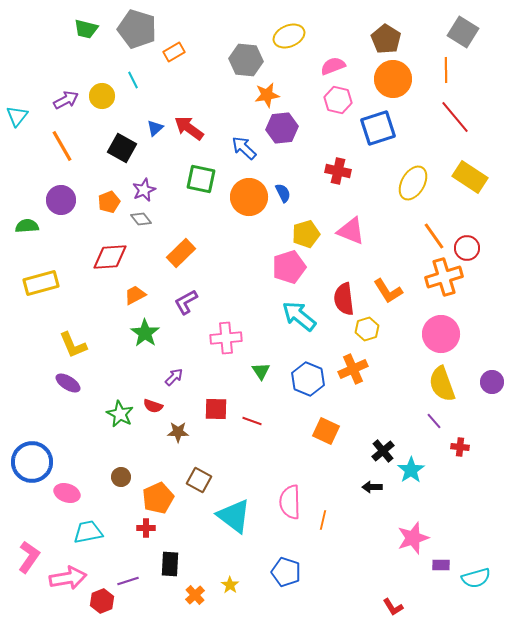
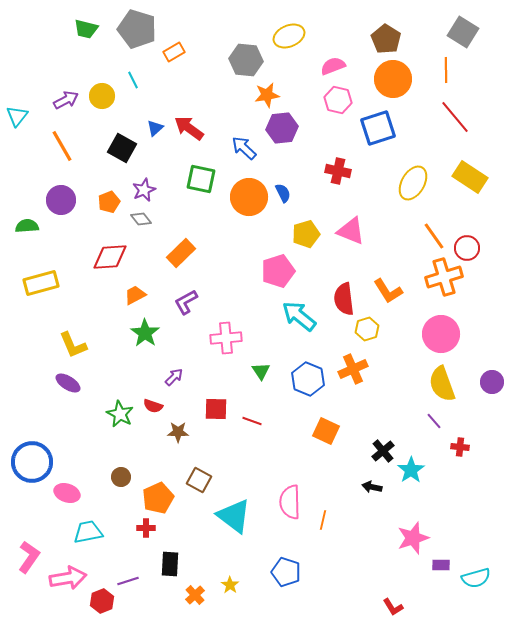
pink pentagon at (289, 267): moved 11 px left, 4 px down
black arrow at (372, 487): rotated 12 degrees clockwise
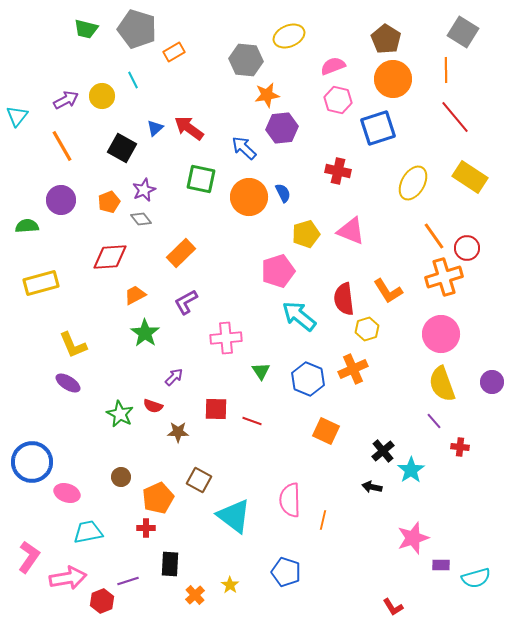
pink semicircle at (290, 502): moved 2 px up
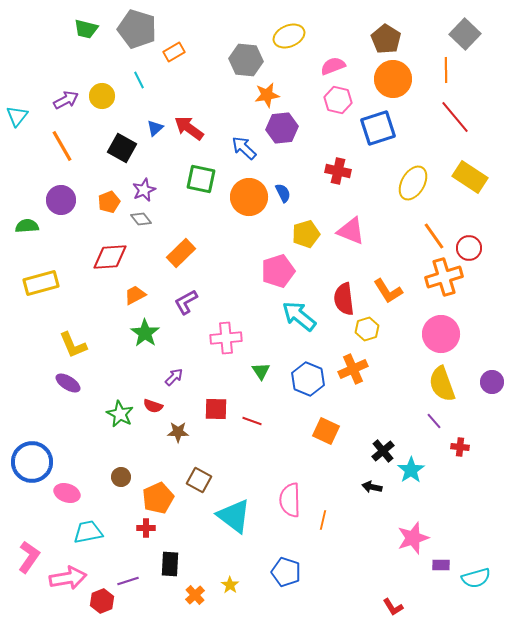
gray square at (463, 32): moved 2 px right, 2 px down; rotated 12 degrees clockwise
cyan line at (133, 80): moved 6 px right
red circle at (467, 248): moved 2 px right
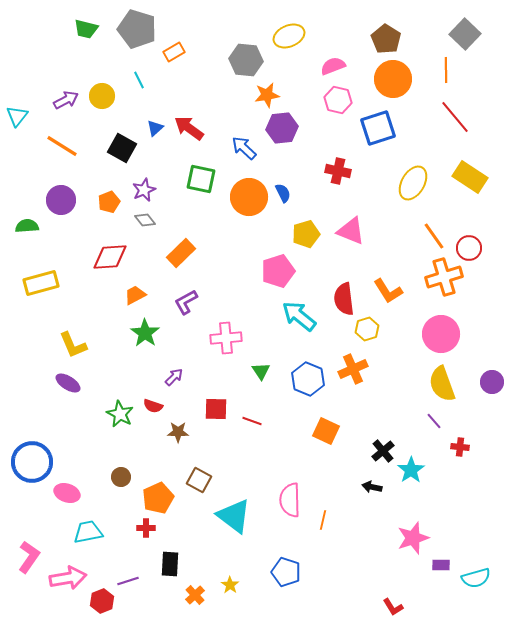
orange line at (62, 146): rotated 28 degrees counterclockwise
gray diamond at (141, 219): moved 4 px right, 1 px down
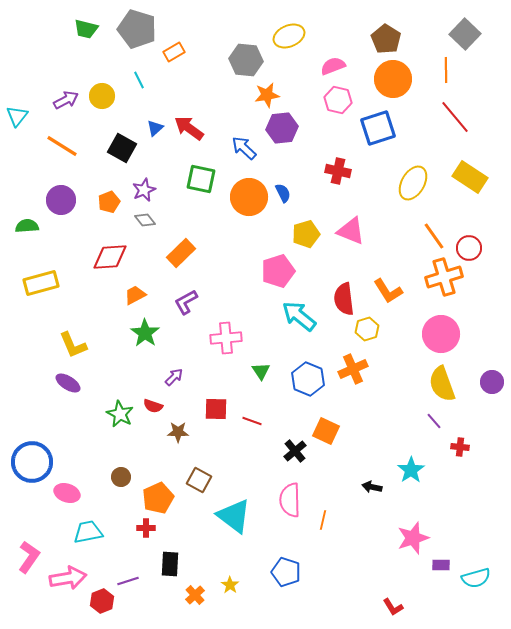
black cross at (383, 451): moved 88 px left
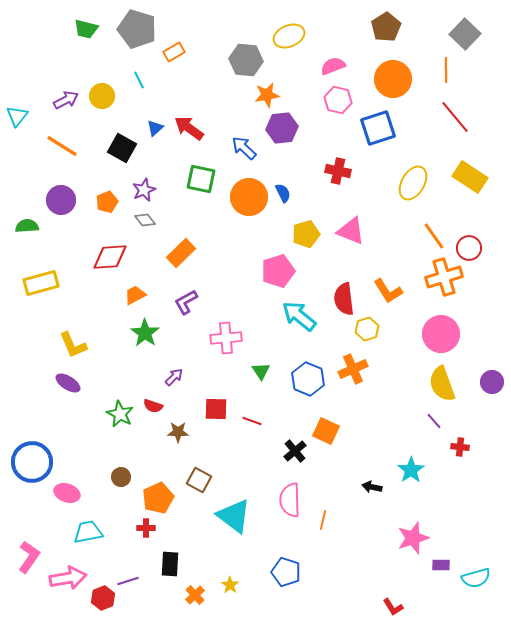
brown pentagon at (386, 39): moved 12 px up; rotated 8 degrees clockwise
orange pentagon at (109, 202): moved 2 px left
red hexagon at (102, 601): moved 1 px right, 3 px up
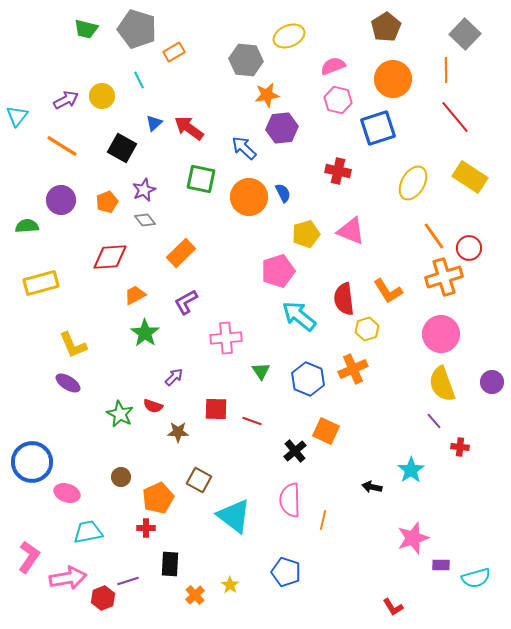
blue triangle at (155, 128): moved 1 px left, 5 px up
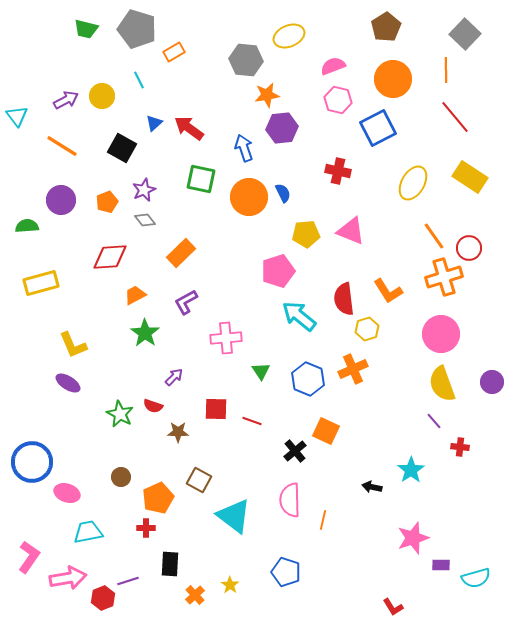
cyan triangle at (17, 116): rotated 15 degrees counterclockwise
blue square at (378, 128): rotated 9 degrees counterclockwise
blue arrow at (244, 148): rotated 28 degrees clockwise
yellow pentagon at (306, 234): rotated 12 degrees clockwise
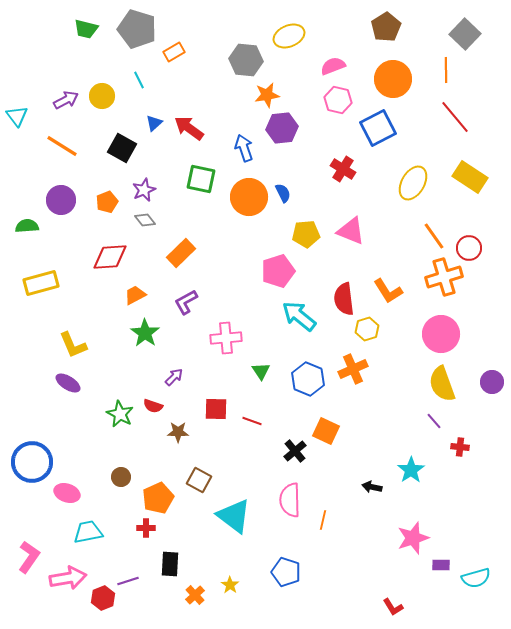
red cross at (338, 171): moved 5 px right, 2 px up; rotated 20 degrees clockwise
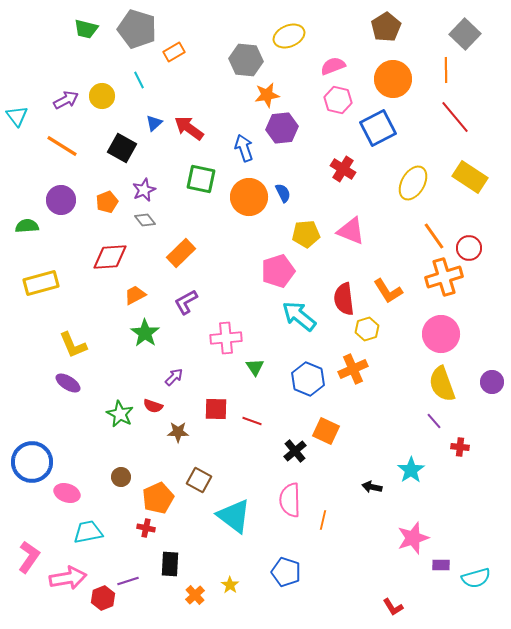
green triangle at (261, 371): moved 6 px left, 4 px up
red cross at (146, 528): rotated 12 degrees clockwise
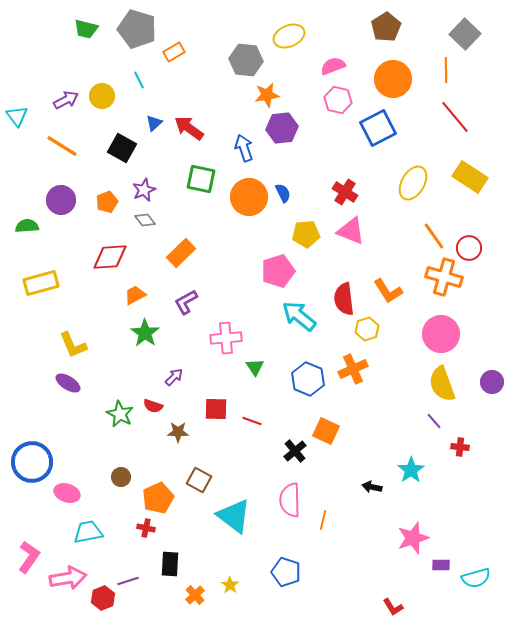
red cross at (343, 169): moved 2 px right, 23 px down
orange cross at (444, 277): rotated 33 degrees clockwise
